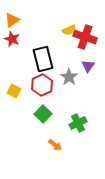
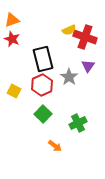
orange triangle: rotated 14 degrees clockwise
orange arrow: moved 1 px down
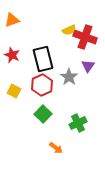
red star: moved 16 px down
orange arrow: moved 1 px right, 2 px down
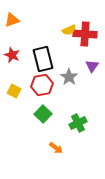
red cross: moved 3 px up; rotated 15 degrees counterclockwise
purple triangle: moved 4 px right
red hexagon: rotated 15 degrees clockwise
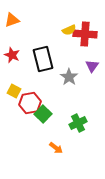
red hexagon: moved 12 px left, 18 px down
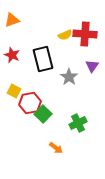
yellow semicircle: moved 4 px left, 5 px down
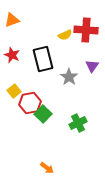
red cross: moved 1 px right, 4 px up
yellow square: rotated 24 degrees clockwise
orange arrow: moved 9 px left, 20 px down
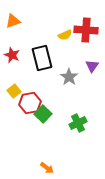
orange triangle: moved 1 px right, 1 px down
black rectangle: moved 1 px left, 1 px up
